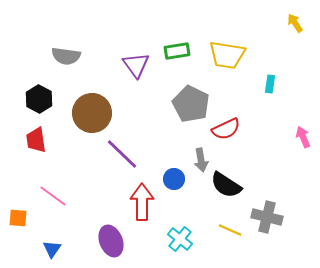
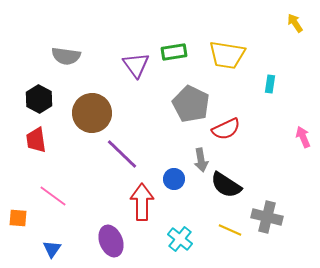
green rectangle: moved 3 px left, 1 px down
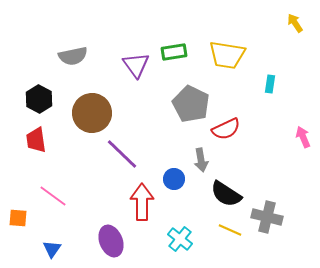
gray semicircle: moved 7 px right; rotated 20 degrees counterclockwise
black semicircle: moved 9 px down
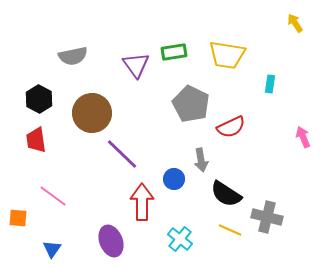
red semicircle: moved 5 px right, 2 px up
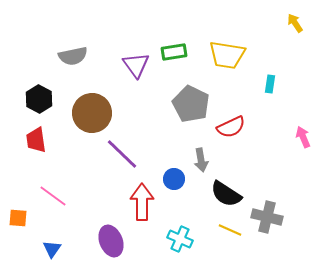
cyan cross: rotated 15 degrees counterclockwise
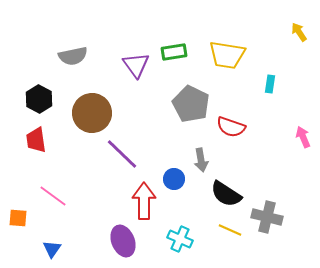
yellow arrow: moved 4 px right, 9 px down
red semicircle: rotated 44 degrees clockwise
red arrow: moved 2 px right, 1 px up
purple ellipse: moved 12 px right
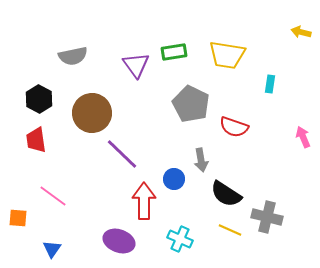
yellow arrow: moved 2 px right; rotated 42 degrees counterclockwise
red semicircle: moved 3 px right
purple ellipse: moved 4 px left; rotated 48 degrees counterclockwise
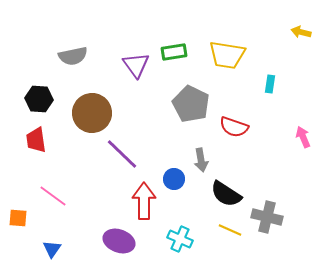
black hexagon: rotated 24 degrees counterclockwise
